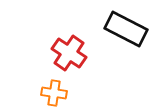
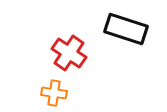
black rectangle: rotated 9 degrees counterclockwise
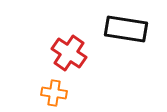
black rectangle: rotated 9 degrees counterclockwise
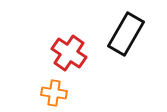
black rectangle: moved 5 px down; rotated 69 degrees counterclockwise
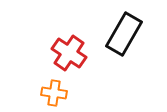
black rectangle: moved 2 px left
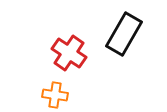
orange cross: moved 1 px right, 2 px down
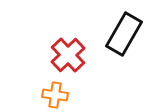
red cross: moved 1 px left, 2 px down; rotated 12 degrees clockwise
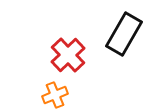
orange cross: rotated 30 degrees counterclockwise
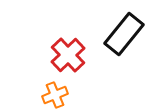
black rectangle: rotated 9 degrees clockwise
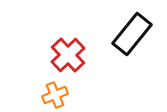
black rectangle: moved 8 px right
